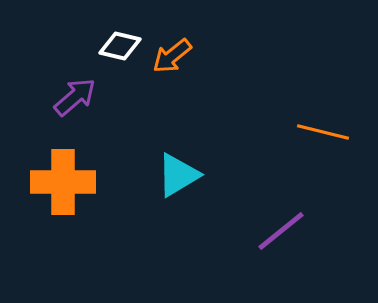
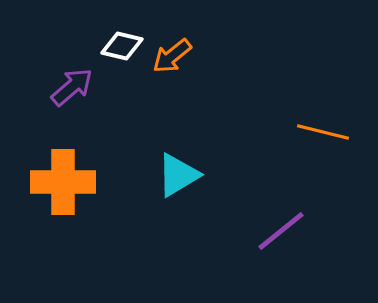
white diamond: moved 2 px right
purple arrow: moved 3 px left, 10 px up
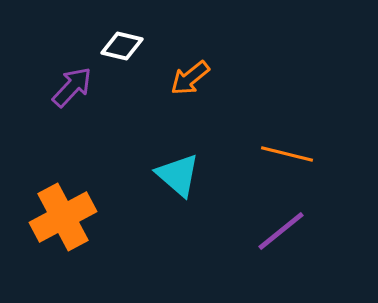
orange arrow: moved 18 px right, 22 px down
purple arrow: rotated 6 degrees counterclockwise
orange line: moved 36 px left, 22 px down
cyan triangle: rotated 48 degrees counterclockwise
orange cross: moved 35 px down; rotated 28 degrees counterclockwise
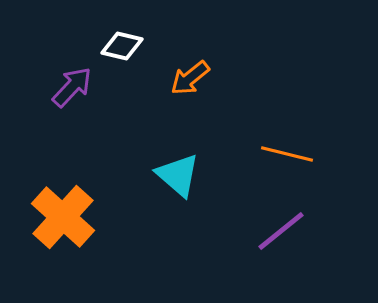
orange cross: rotated 20 degrees counterclockwise
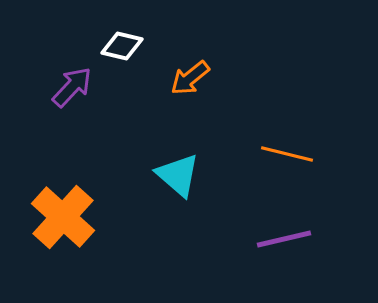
purple line: moved 3 px right, 8 px down; rotated 26 degrees clockwise
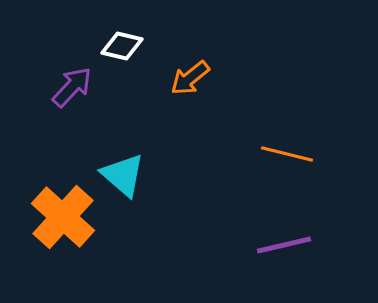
cyan triangle: moved 55 px left
purple line: moved 6 px down
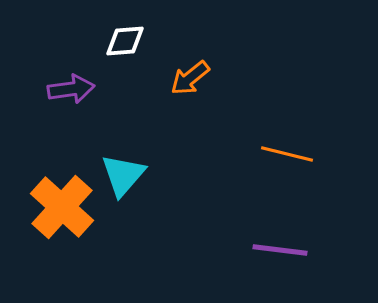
white diamond: moved 3 px right, 5 px up; rotated 18 degrees counterclockwise
purple arrow: moved 1 px left, 2 px down; rotated 39 degrees clockwise
cyan triangle: rotated 30 degrees clockwise
orange cross: moved 1 px left, 10 px up
purple line: moved 4 px left, 5 px down; rotated 20 degrees clockwise
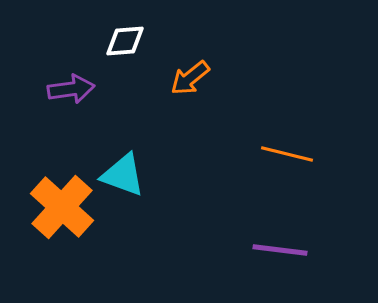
cyan triangle: rotated 51 degrees counterclockwise
